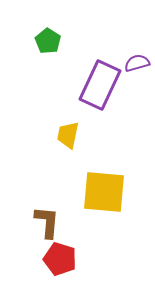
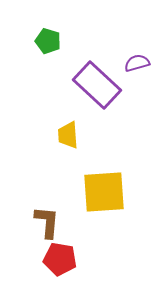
green pentagon: rotated 15 degrees counterclockwise
purple rectangle: moved 3 px left; rotated 72 degrees counterclockwise
yellow trapezoid: rotated 16 degrees counterclockwise
yellow square: rotated 9 degrees counterclockwise
red pentagon: rotated 8 degrees counterclockwise
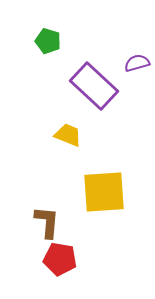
purple rectangle: moved 3 px left, 1 px down
yellow trapezoid: rotated 116 degrees clockwise
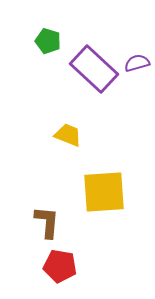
purple rectangle: moved 17 px up
red pentagon: moved 7 px down
